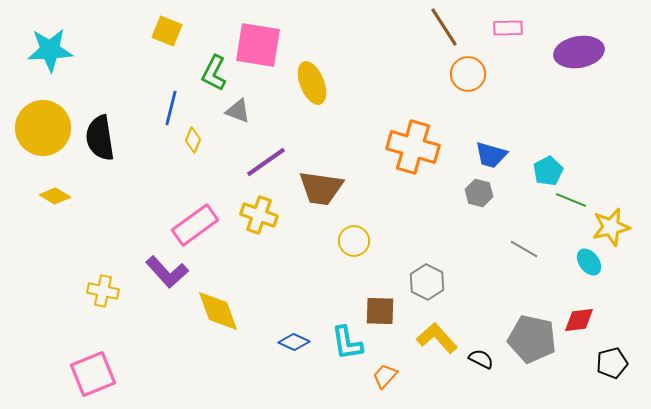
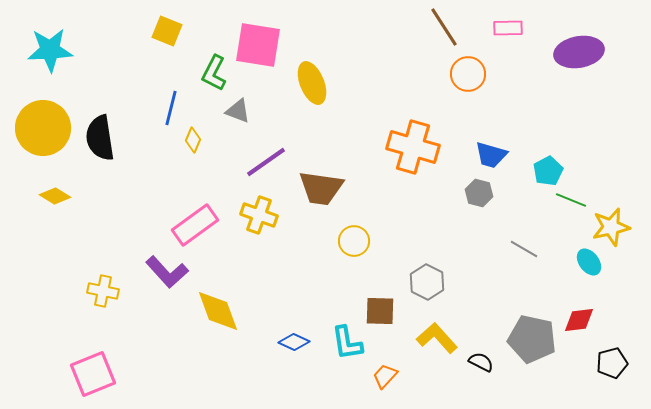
black semicircle at (481, 359): moved 3 px down
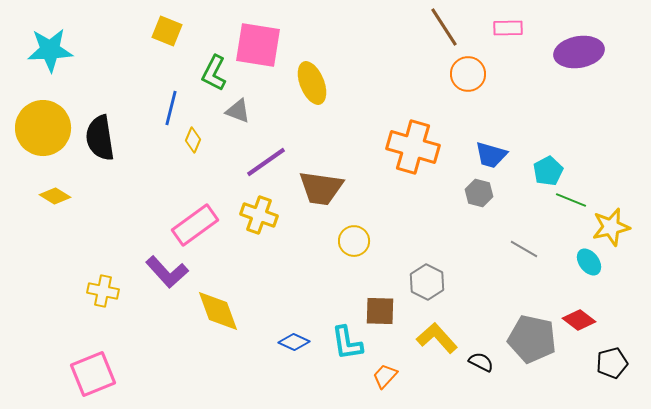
red diamond at (579, 320): rotated 44 degrees clockwise
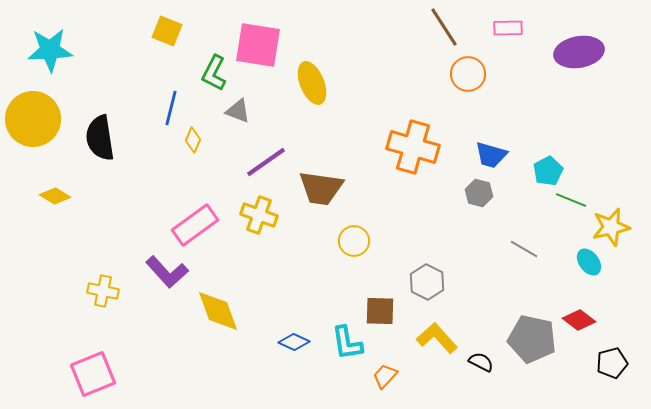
yellow circle at (43, 128): moved 10 px left, 9 px up
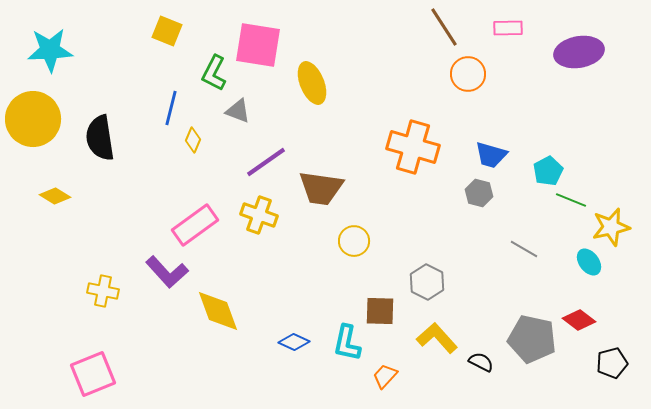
cyan L-shape at (347, 343): rotated 21 degrees clockwise
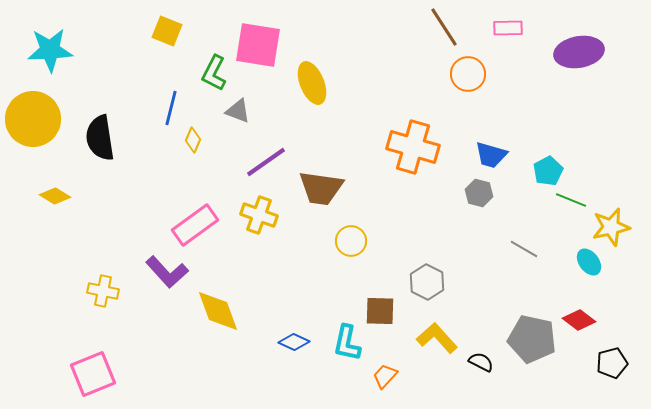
yellow circle at (354, 241): moved 3 px left
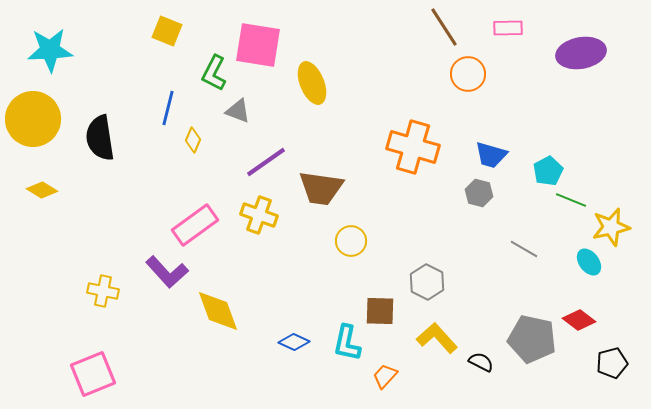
purple ellipse at (579, 52): moved 2 px right, 1 px down
blue line at (171, 108): moved 3 px left
yellow diamond at (55, 196): moved 13 px left, 6 px up
